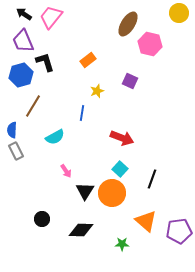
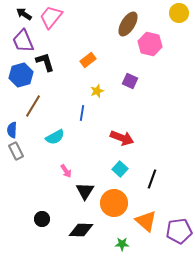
orange circle: moved 2 px right, 10 px down
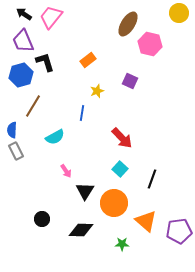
red arrow: rotated 25 degrees clockwise
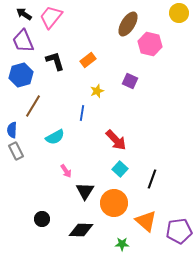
black L-shape: moved 10 px right, 1 px up
red arrow: moved 6 px left, 2 px down
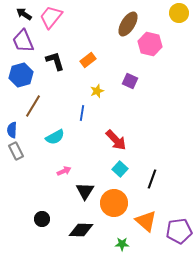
pink arrow: moved 2 px left; rotated 80 degrees counterclockwise
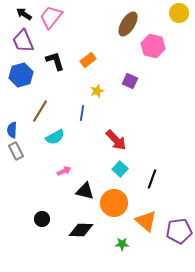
pink hexagon: moved 3 px right, 2 px down
brown line: moved 7 px right, 5 px down
black triangle: rotated 48 degrees counterclockwise
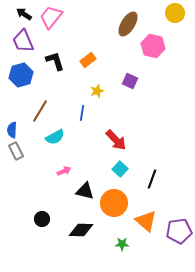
yellow circle: moved 4 px left
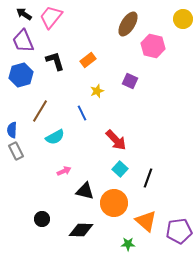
yellow circle: moved 8 px right, 6 px down
blue line: rotated 35 degrees counterclockwise
black line: moved 4 px left, 1 px up
green star: moved 6 px right
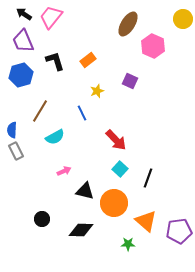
pink hexagon: rotated 10 degrees clockwise
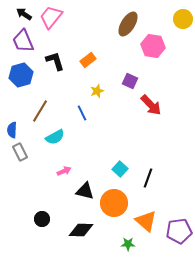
pink hexagon: rotated 15 degrees counterclockwise
red arrow: moved 35 px right, 35 px up
gray rectangle: moved 4 px right, 1 px down
